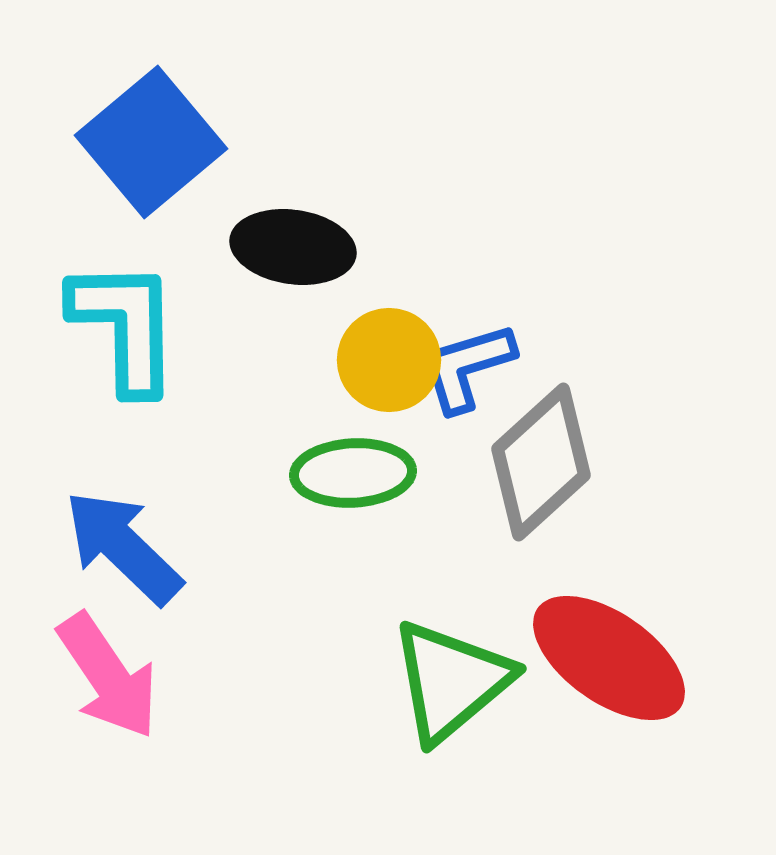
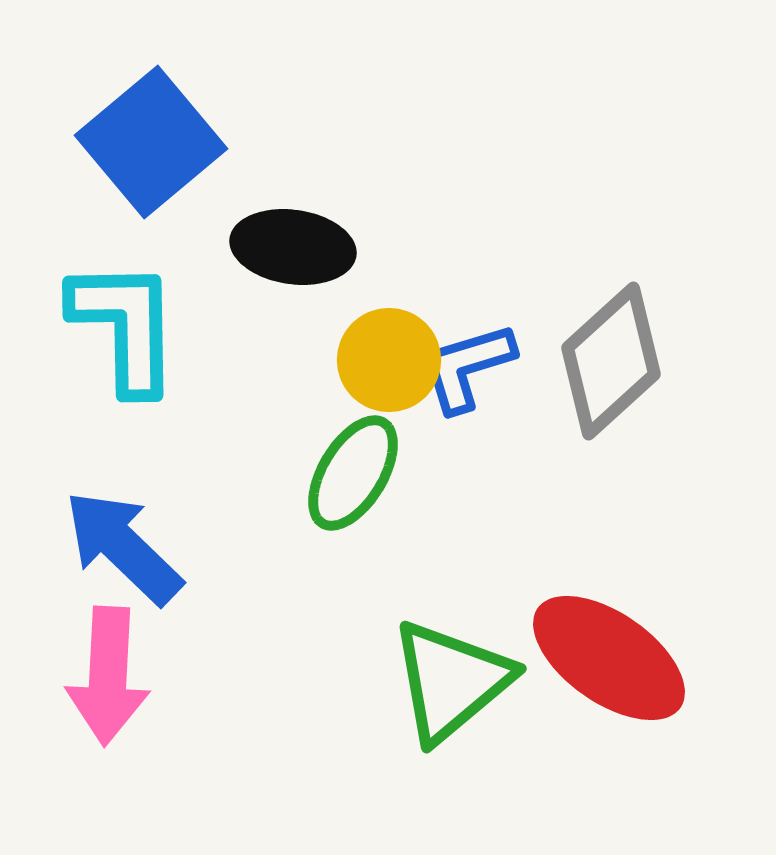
gray diamond: moved 70 px right, 101 px up
green ellipse: rotated 56 degrees counterclockwise
pink arrow: rotated 37 degrees clockwise
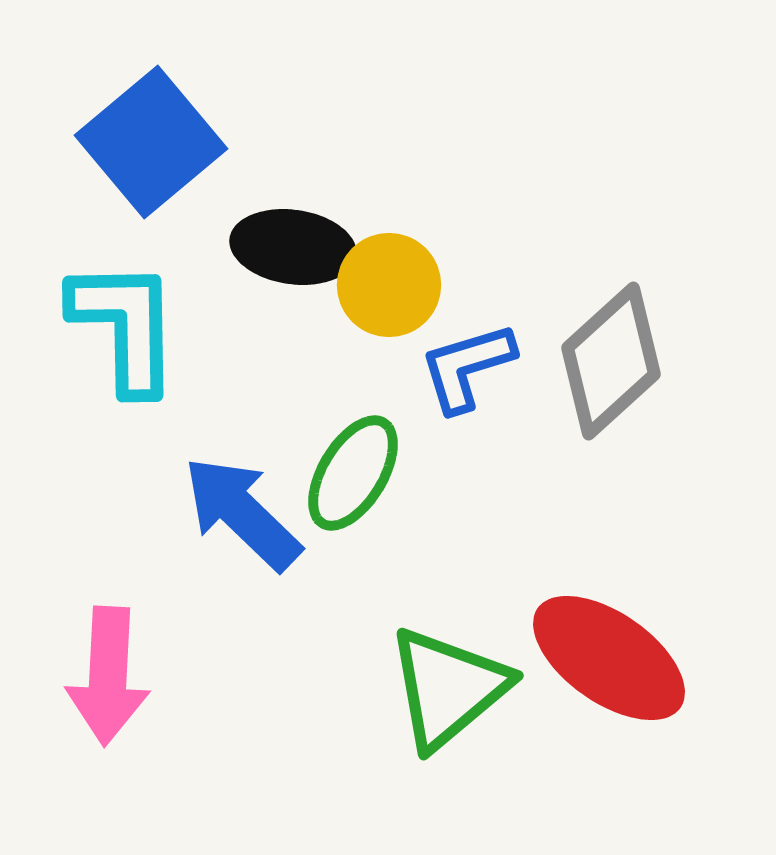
yellow circle: moved 75 px up
blue arrow: moved 119 px right, 34 px up
green triangle: moved 3 px left, 7 px down
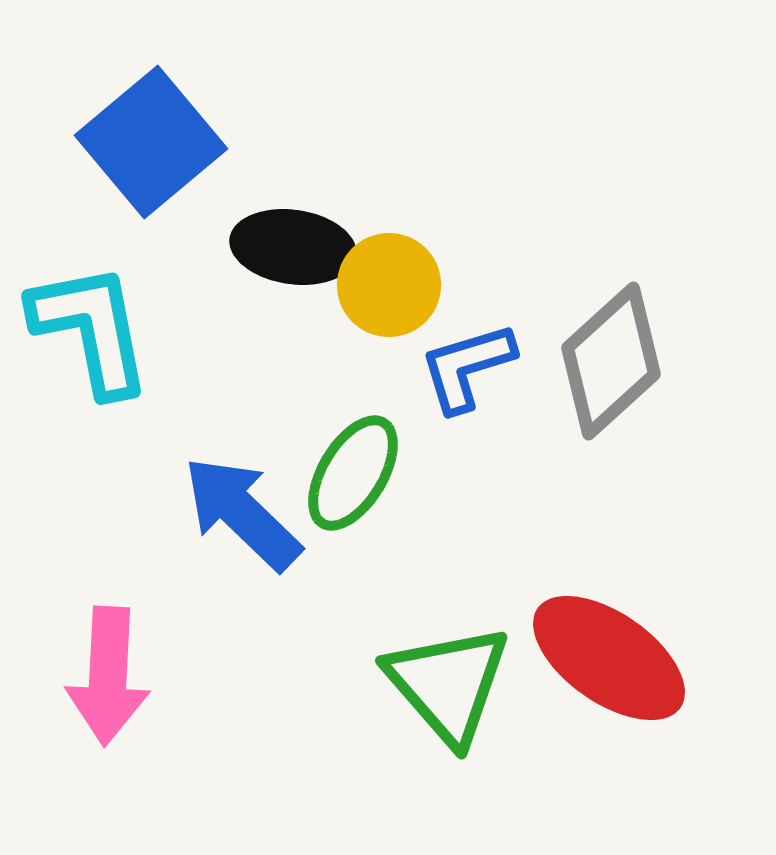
cyan L-shape: moved 34 px left, 3 px down; rotated 10 degrees counterclockwise
green triangle: moved 4 px up; rotated 31 degrees counterclockwise
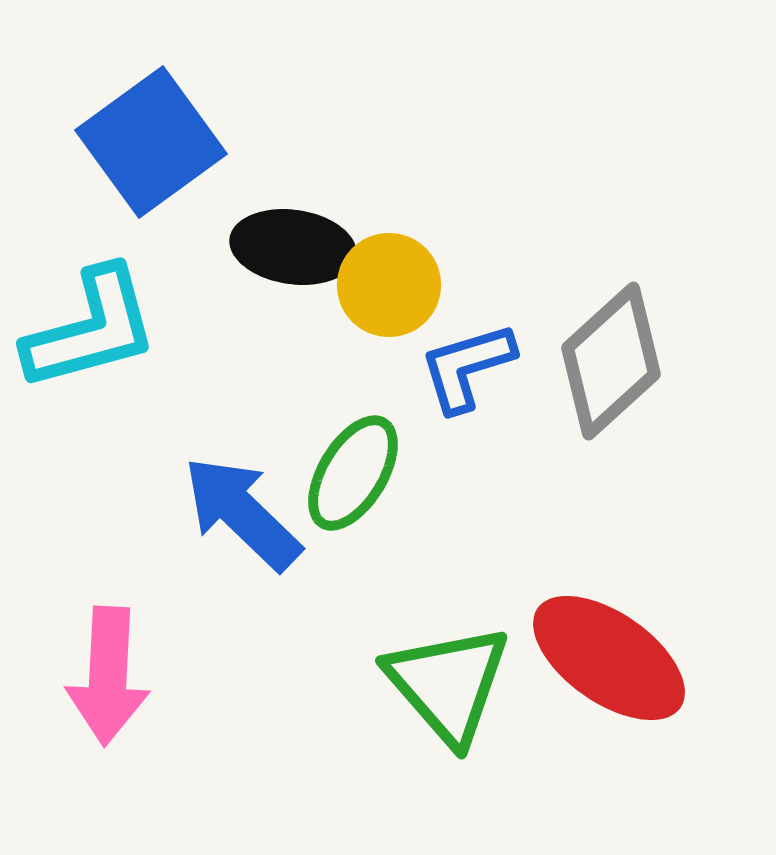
blue square: rotated 4 degrees clockwise
cyan L-shape: rotated 86 degrees clockwise
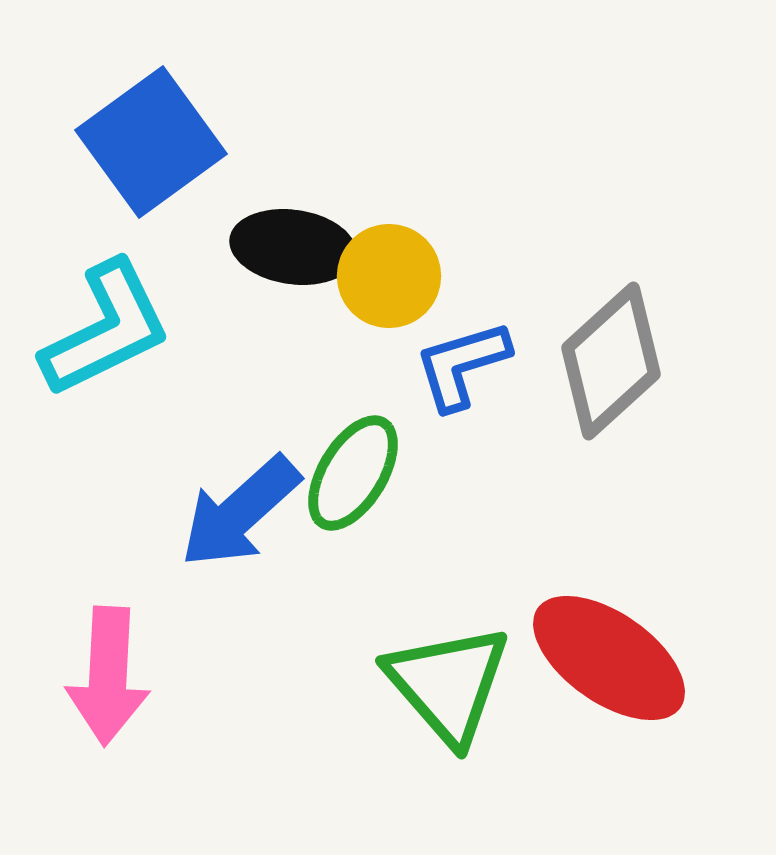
yellow circle: moved 9 px up
cyan L-shape: moved 15 px right; rotated 11 degrees counterclockwise
blue L-shape: moved 5 px left, 2 px up
blue arrow: moved 2 px left, 1 px up; rotated 86 degrees counterclockwise
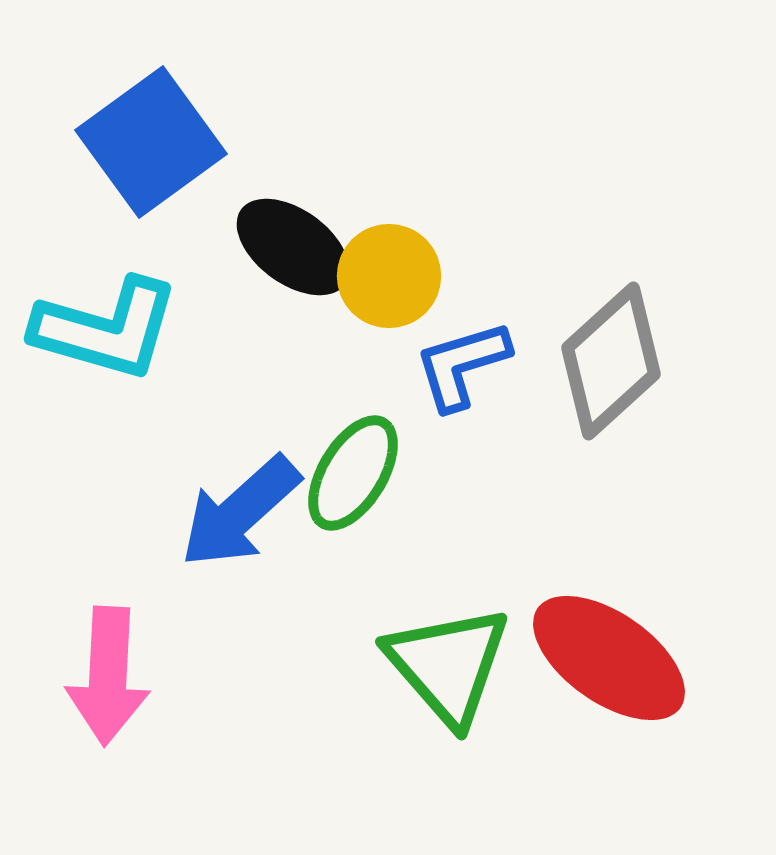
black ellipse: rotated 28 degrees clockwise
cyan L-shape: rotated 42 degrees clockwise
green triangle: moved 19 px up
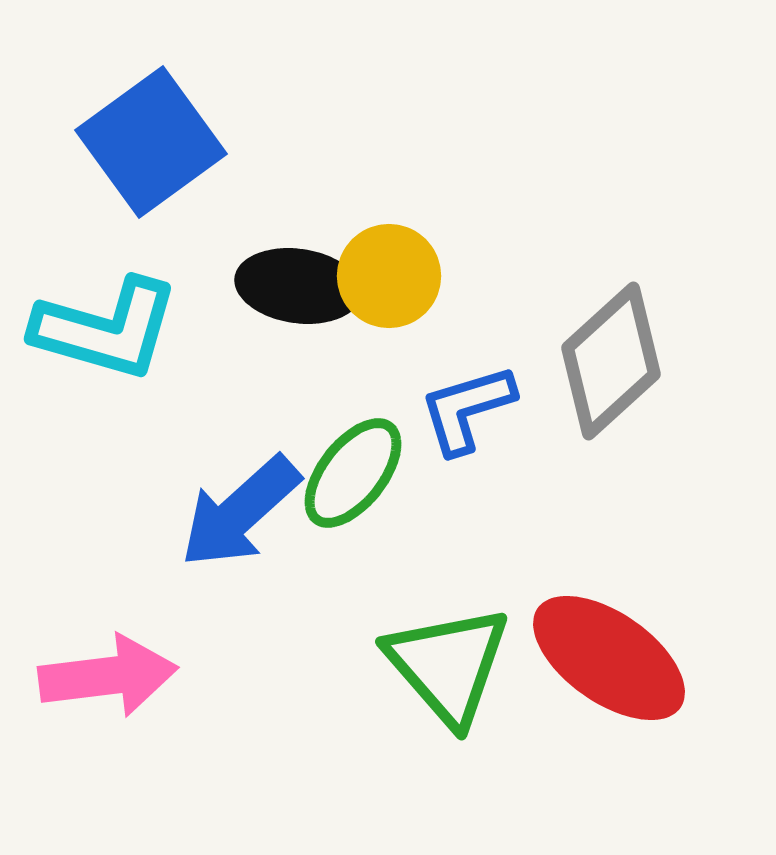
black ellipse: moved 5 px right, 39 px down; rotated 28 degrees counterclockwise
blue L-shape: moved 5 px right, 44 px down
green ellipse: rotated 7 degrees clockwise
pink arrow: rotated 100 degrees counterclockwise
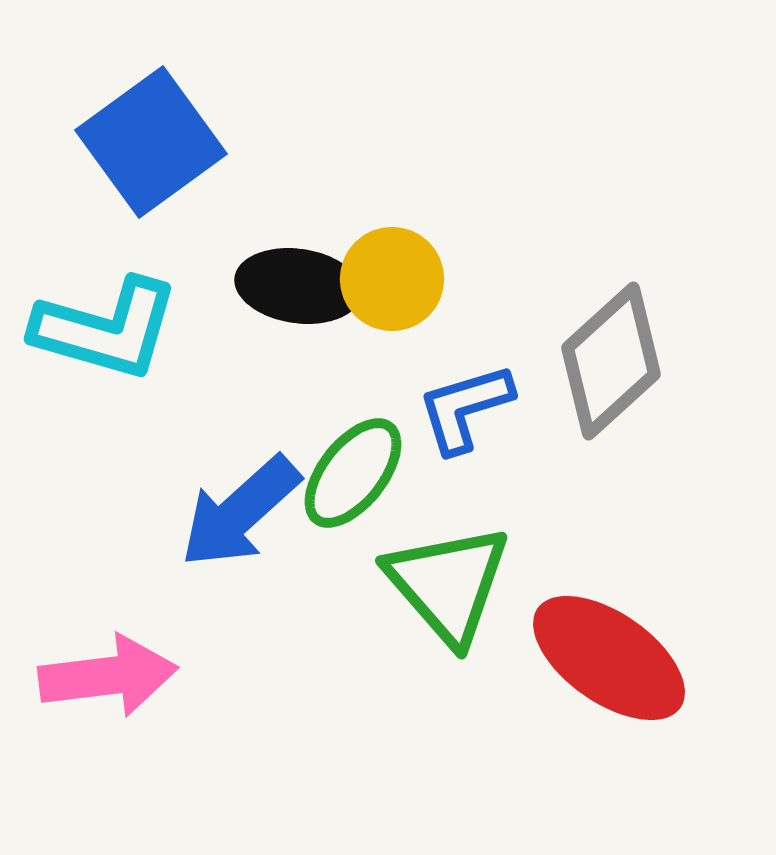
yellow circle: moved 3 px right, 3 px down
blue L-shape: moved 2 px left, 1 px up
green triangle: moved 81 px up
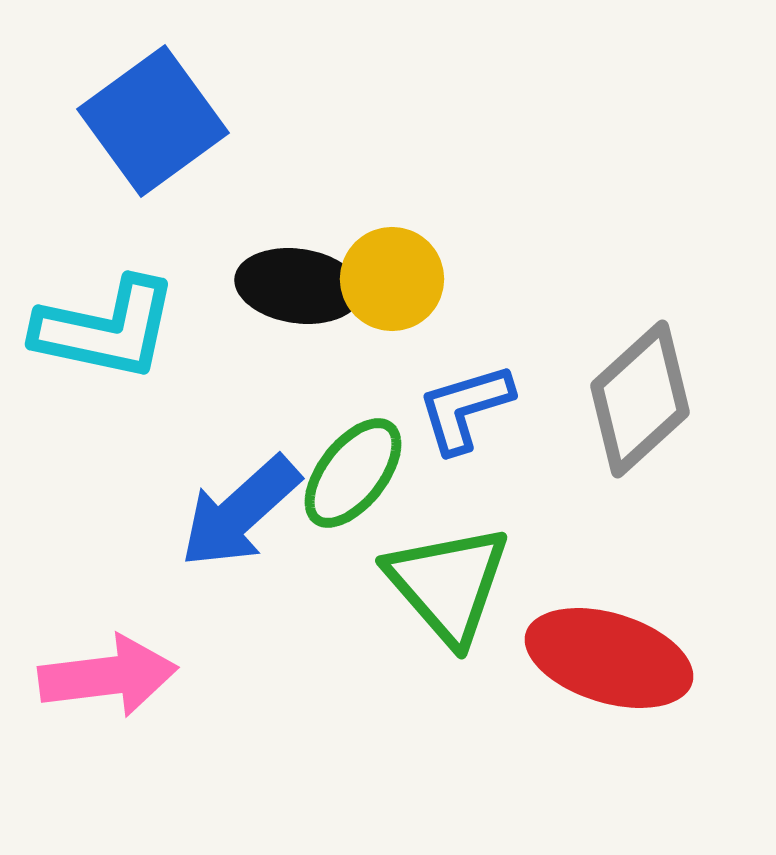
blue square: moved 2 px right, 21 px up
cyan L-shape: rotated 4 degrees counterclockwise
gray diamond: moved 29 px right, 38 px down
red ellipse: rotated 18 degrees counterclockwise
